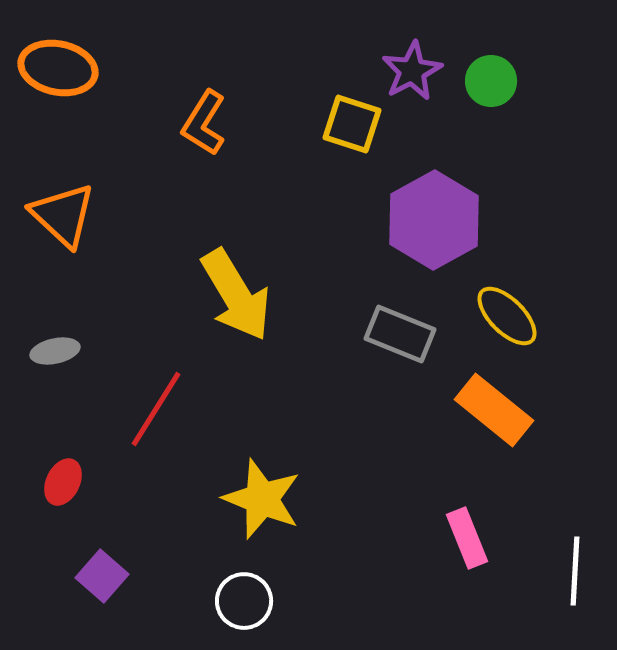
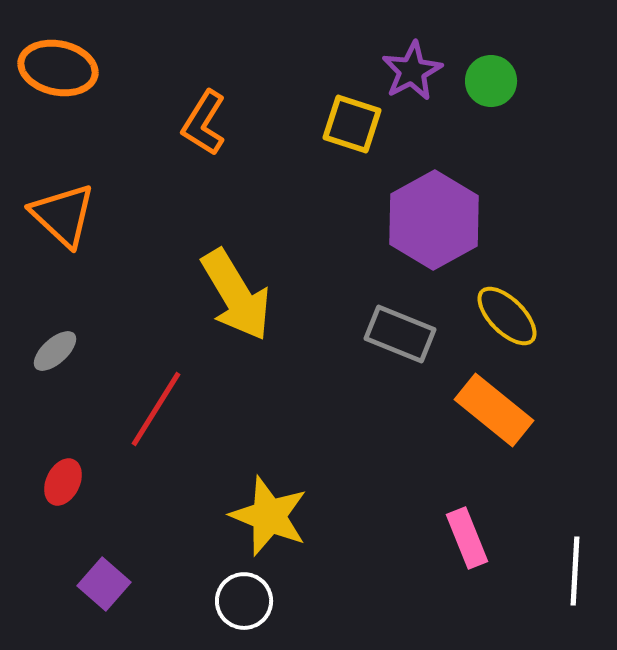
gray ellipse: rotated 30 degrees counterclockwise
yellow star: moved 7 px right, 17 px down
purple square: moved 2 px right, 8 px down
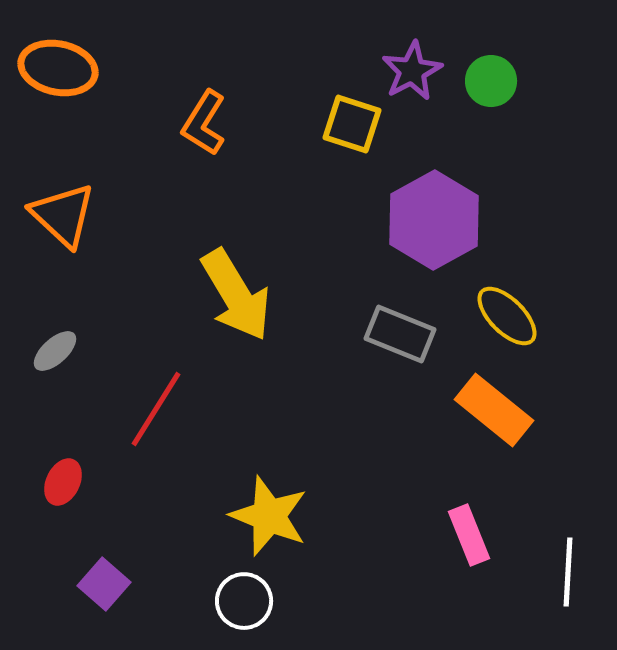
pink rectangle: moved 2 px right, 3 px up
white line: moved 7 px left, 1 px down
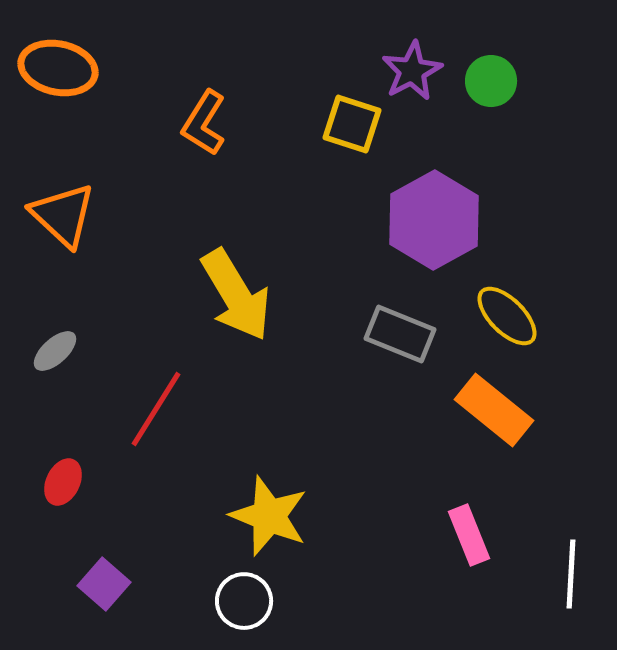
white line: moved 3 px right, 2 px down
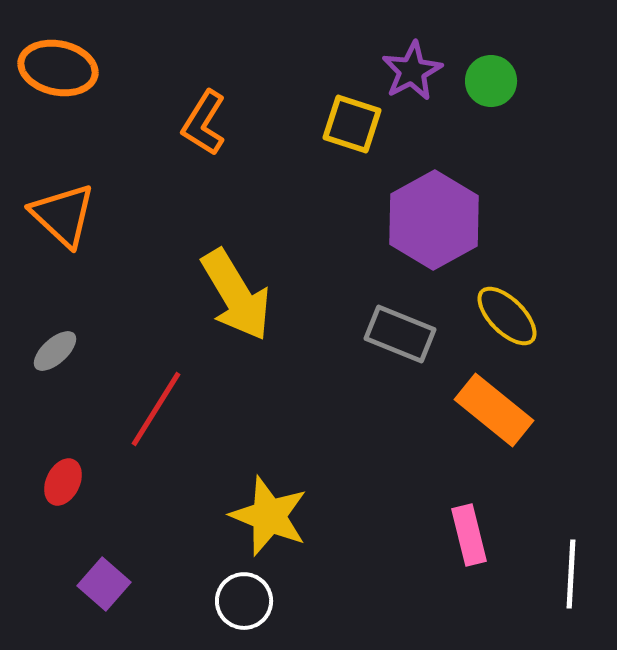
pink rectangle: rotated 8 degrees clockwise
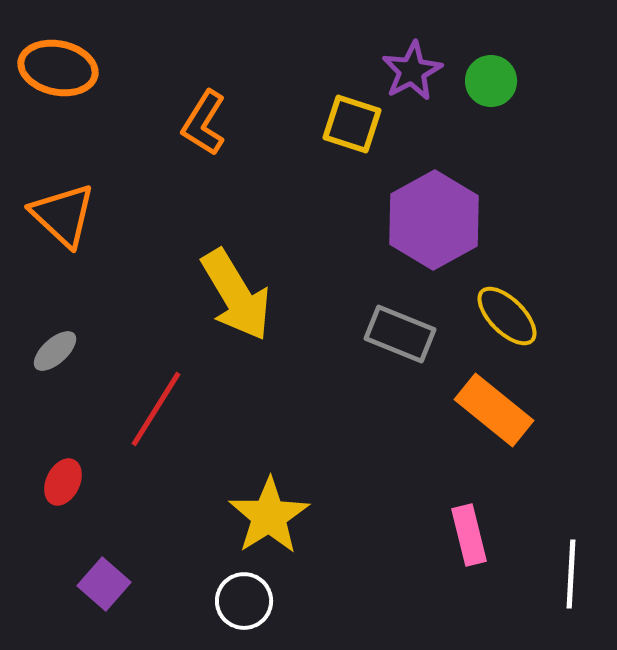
yellow star: rotated 18 degrees clockwise
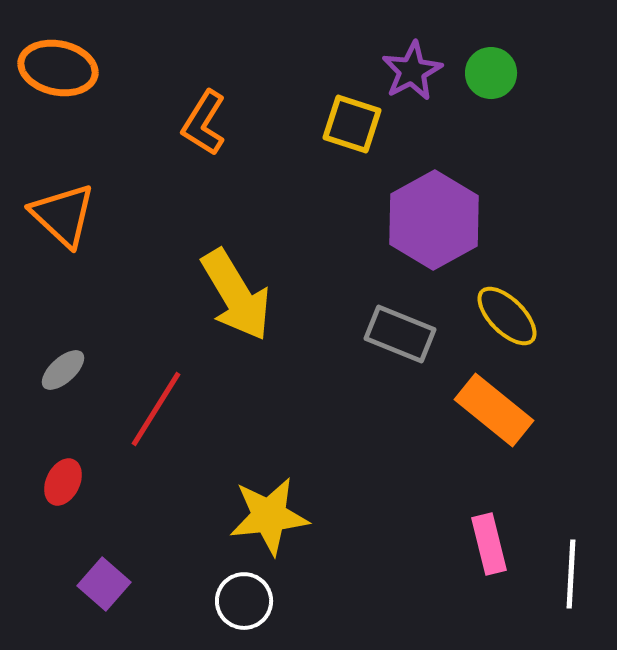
green circle: moved 8 px up
gray ellipse: moved 8 px right, 19 px down
yellow star: rotated 26 degrees clockwise
pink rectangle: moved 20 px right, 9 px down
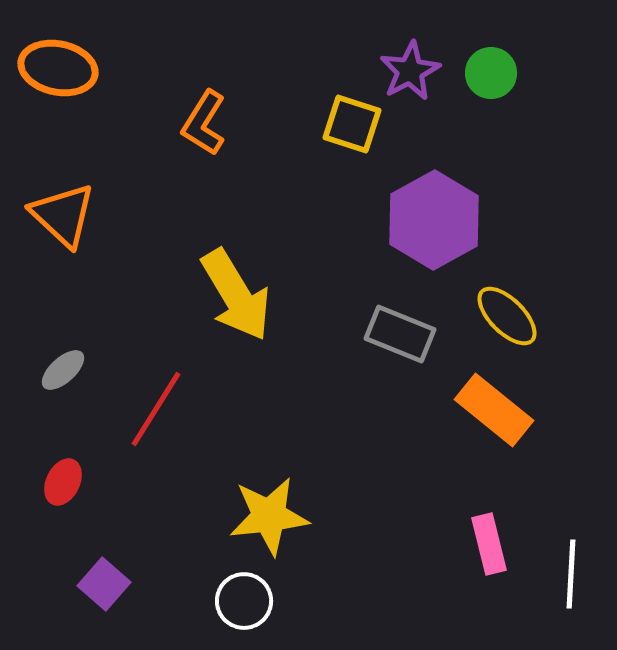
purple star: moved 2 px left
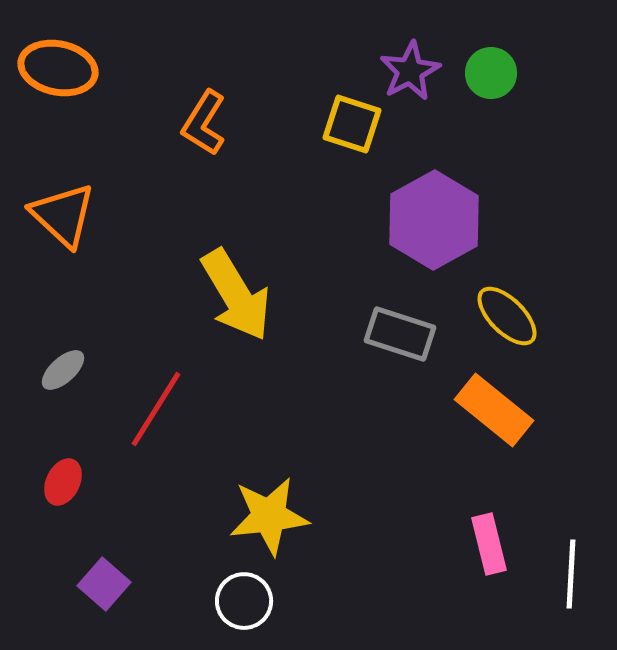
gray rectangle: rotated 4 degrees counterclockwise
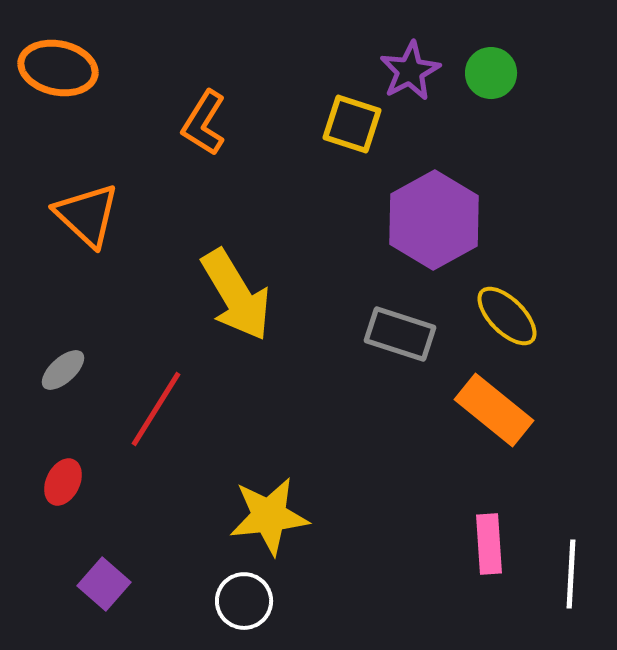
orange triangle: moved 24 px right
pink rectangle: rotated 10 degrees clockwise
